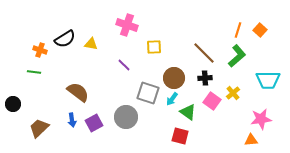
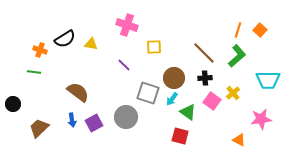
orange triangle: moved 12 px left; rotated 32 degrees clockwise
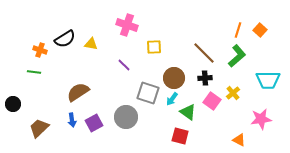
brown semicircle: rotated 70 degrees counterclockwise
